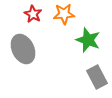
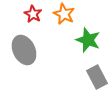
orange star: rotated 30 degrees clockwise
gray ellipse: moved 1 px right, 1 px down
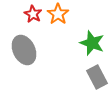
orange star: moved 6 px left; rotated 10 degrees clockwise
green star: moved 4 px right, 3 px down
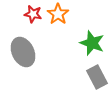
red star: rotated 18 degrees counterclockwise
gray ellipse: moved 1 px left, 2 px down
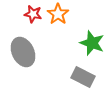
gray rectangle: moved 14 px left; rotated 35 degrees counterclockwise
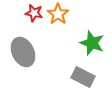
red star: moved 1 px right, 1 px up
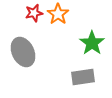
red star: rotated 24 degrees counterclockwise
green star: rotated 15 degrees clockwise
gray rectangle: rotated 35 degrees counterclockwise
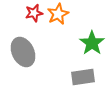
orange star: rotated 10 degrees clockwise
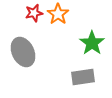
orange star: rotated 10 degrees counterclockwise
